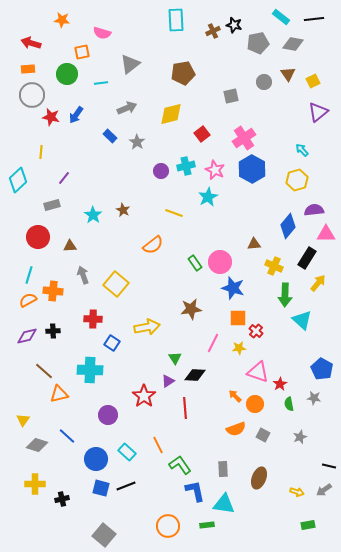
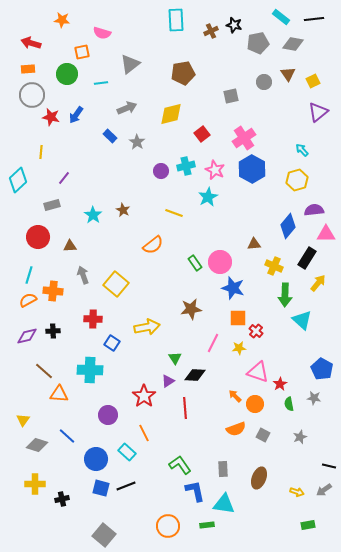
brown cross at (213, 31): moved 2 px left
orange triangle at (59, 394): rotated 18 degrees clockwise
orange line at (158, 445): moved 14 px left, 12 px up
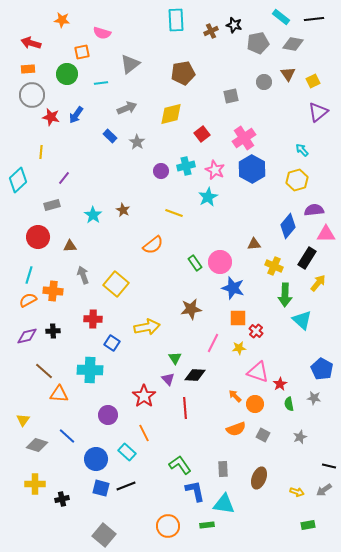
purple triangle at (168, 381): moved 2 px up; rotated 40 degrees counterclockwise
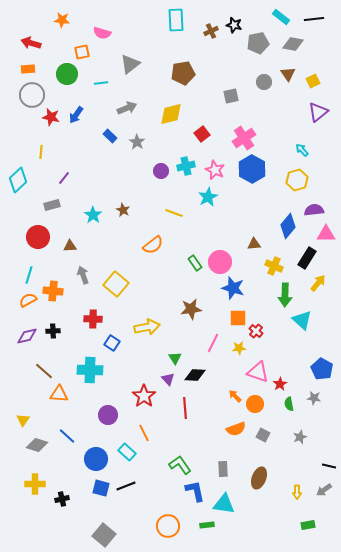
yellow arrow at (297, 492): rotated 72 degrees clockwise
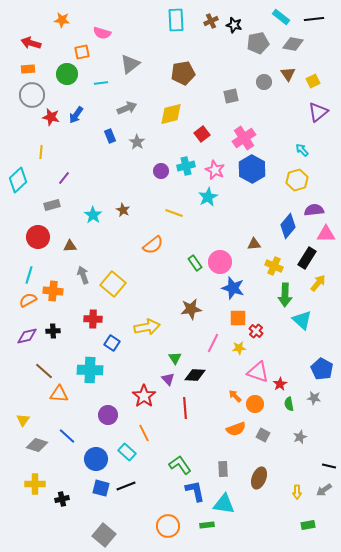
brown cross at (211, 31): moved 10 px up
blue rectangle at (110, 136): rotated 24 degrees clockwise
yellow square at (116, 284): moved 3 px left
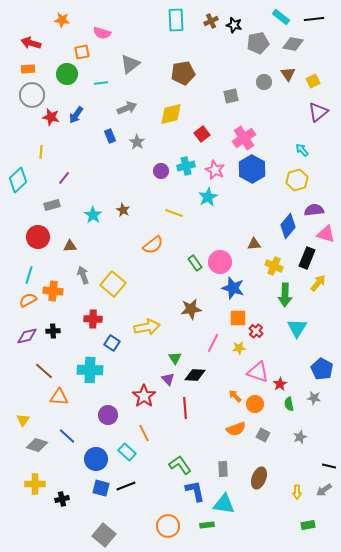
pink triangle at (326, 234): rotated 18 degrees clockwise
black rectangle at (307, 258): rotated 10 degrees counterclockwise
cyan triangle at (302, 320): moved 5 px left, 8 px down; rotated 20 degrees clockwise
orange triangle at (59, 394): moved 3 px down
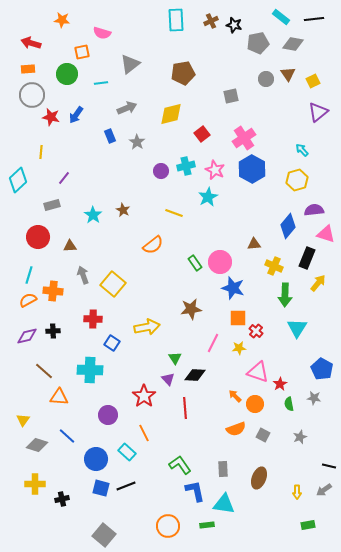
gray circle at (264, 82): moved 2 px right, 3 px up
